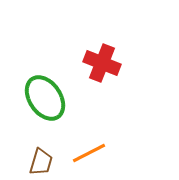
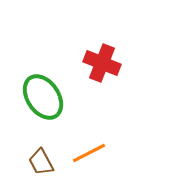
green ellipse: moved 2 px left, 1 px up
brown trapezoid: rotated 136 degrees clockwise
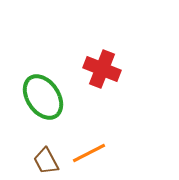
red cross: moved 6 px down
brown trapezoid: moved 5 px right, 1 px up
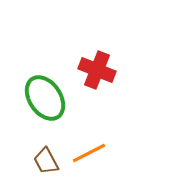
red cross: moved 5 px left, 1 px down
green ellipse: moved 2 px right, 1 px down
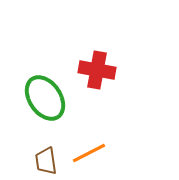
red cross: rotated 12 degrees counterclockwise
brown trapezoid: rotated 20 degrees clockwise
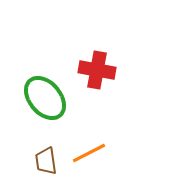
green ellipse: rotated 6 degrees counterclockwise
